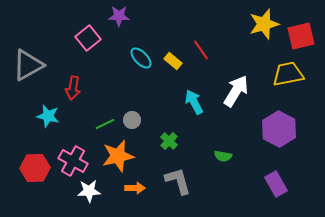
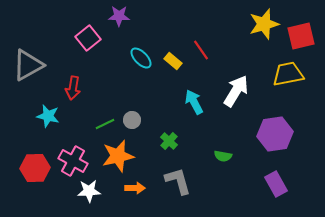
purple hexagon: moved 4 px left, 5 px down; rotated 24 degrees clockwise
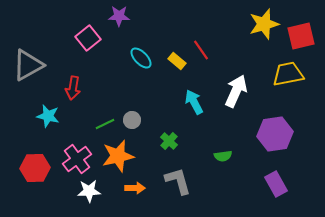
yellow rectangle: moved 4 px right
white arrow: rotated 8 degrees counterclockwise
green semicircle: rotated 18 degrees counterclockwise
pink cross: moved 4 px right, 2 px up; rotated 24 degrees clockwise
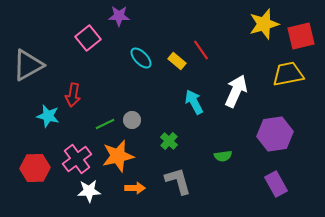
red arrow: moved 7 px down
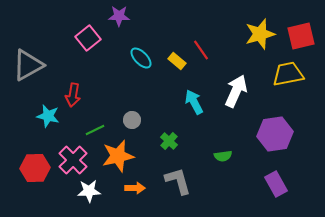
yellow star: moved 4 px left, 10 px down
green line: moved 10 px left, 6 px down
pink cross: moved 4 px left, 1 px down; rotated 8 degrees counterclockwise
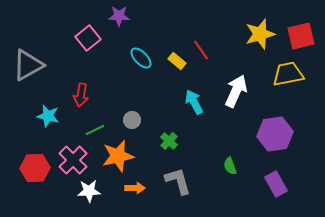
red arrow: moved 8 px right
green semicircle: moved 7 px right, 10 px down; rotated 78 degrees clockwise
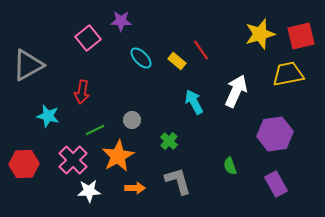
purple star: moved 2 px right, 5 px down
red arrow: moved 1 px right, 3 px up
orange star: rotated 16 degrees counterclockwise
red hexagon: moved 11 px left, 4 px up
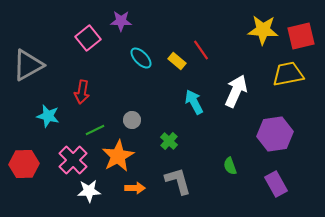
yellow star: moved 3 px right, 4 px up; rotated 20 degrees clockwise
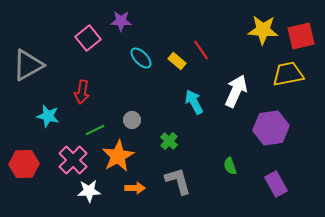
purple hexagon: moved 4 px left, 6 px up
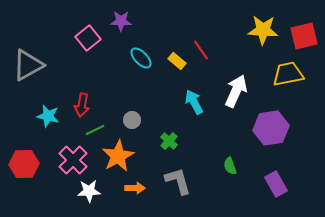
red square: moved 3 px right
red arrow: moved 13 px down
